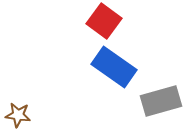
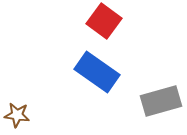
blue rectangle: moved 17 px left, 5 px down
brown star: moved 1 px left
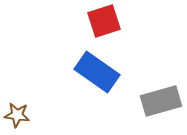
red square: rotated 36 degrees clockwise
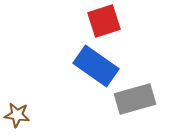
blue rectangle: moved 1 px left, 6 px up
gray rectangle: moved 26 px left, 2 px up
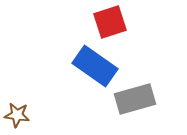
red square: moved 6 px right, 1 px down
blue rectangle: moved 1 px left
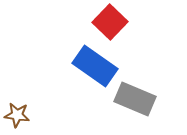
red square: rotated 28 degrees counterclockwise
gray rectangle: rotated 39 degrees clockwise
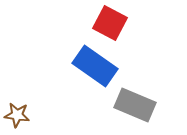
red square: moved 1 px down; rotated 16 degrees counterclockwise
gray rectangle: moved 6 px down
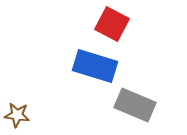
red square: moved 2 px right, 1 px down
blue rectangle: rotated 18 degrees counterclockwise
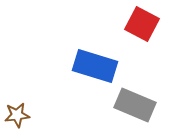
red square: moved 30 px right
brown star: rotated 15 degrees counterclockwise
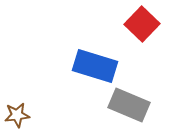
red square: rotated 16 degrees clockwise
gray rectangle: moved 6 px left
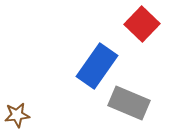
blue rectangle: moved 2 px right; rotated 72 degrees counterclockwise
gray rectangle: moved 2 px up
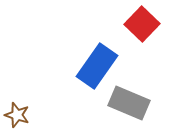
brown star: rotated 25 degrees clockwise
